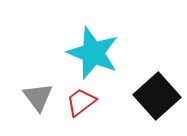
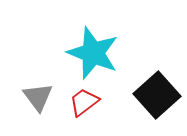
black square: moved 1 px up
red trapezoid: moved 3 px right
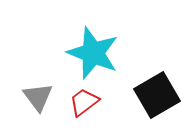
black square: rotated 12 degrees clockwise
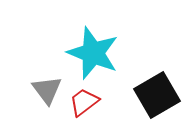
gray triangle: moved 9 px right, 7 px up
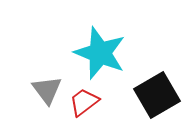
cyan star: moved 7 px right
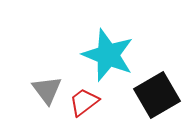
cyan star: moved 8 px right, 2 px down
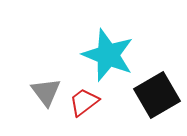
gray triangle: moved 1 px left, 2 px down
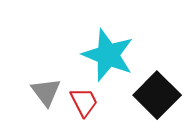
black square: rotated 15 degrees counterclockwise
red trapezoid: rotated 100 degrees clockwise
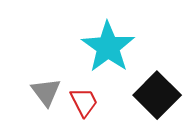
cyan star: moved 8 px up; rotated 14 degrees clockwise
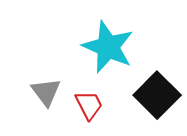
cyan star: rotated 12 degrees counterclockwise
red trapezoid: moved 5 px right, 3 px down
